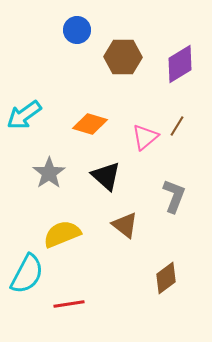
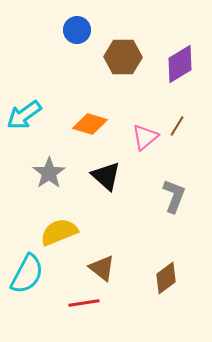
brown triangle: moved 23 px left, 43 px down
yellow semicircle: moved 3 px left, 2 px up
red line: moved 15 px right, 1 px up
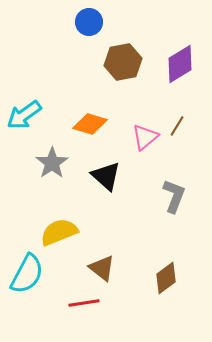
blue circle: moved 12 px right, 8 px up
brown hexagon: moved 5 px down; rotated 12 degrees counterclockwise
gray star: moved 3 px right, 10 px up
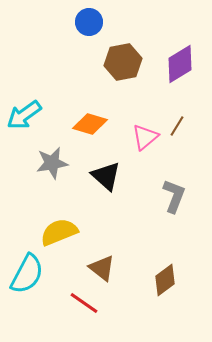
gray star: rotated 24 degrees clockwise
brown diamond: moved 1 px left, 2 px down
red line: rotated 44 degrees clockwise
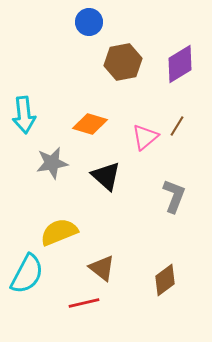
cyan arrow: rotated 60 degrees counterclockwise
red line: rotated 48 degrees counterclockwise
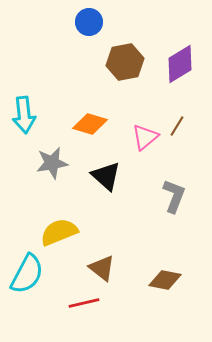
brown hexagon: moved 2 px right
brown diamond: rotated 48 degrees clockwise
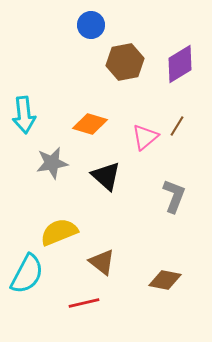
blue circle: moved 2 px right, 3 px down
brown triangle: moved 6 px up
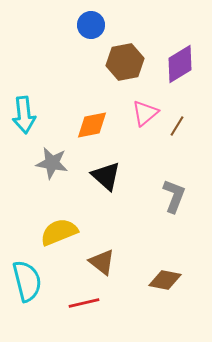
orange diamond: moved 2 px right, 1 px down; rotated 28 degrees counterclockwise
pink triangle: moved 24 px up
gray star: rotated 20 degrees clockwise
cyan semicircle: moved 7 px down; rotated 42 degrees counterclockwise
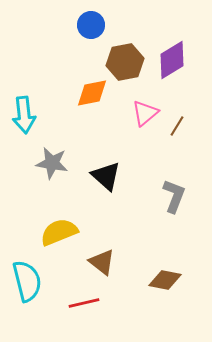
purple diamond: moved 8 px left, 4 px up
orange diamond: moved 32 px up
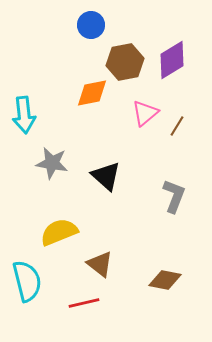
brown triangle: moved 2 px left, 2 px down
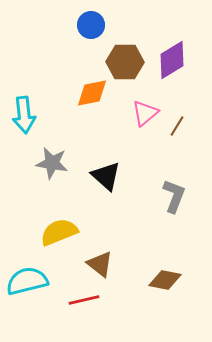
brown hexagon: rotated 12 degrees clockwise
cyan semicircle: rotated 90 degrees counterclockwise
red line: moved 3 px up
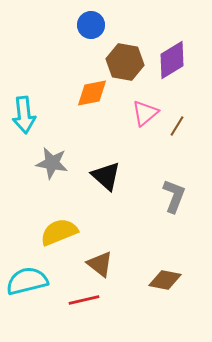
brown hexagon: rotated 9 degrees clockwise
